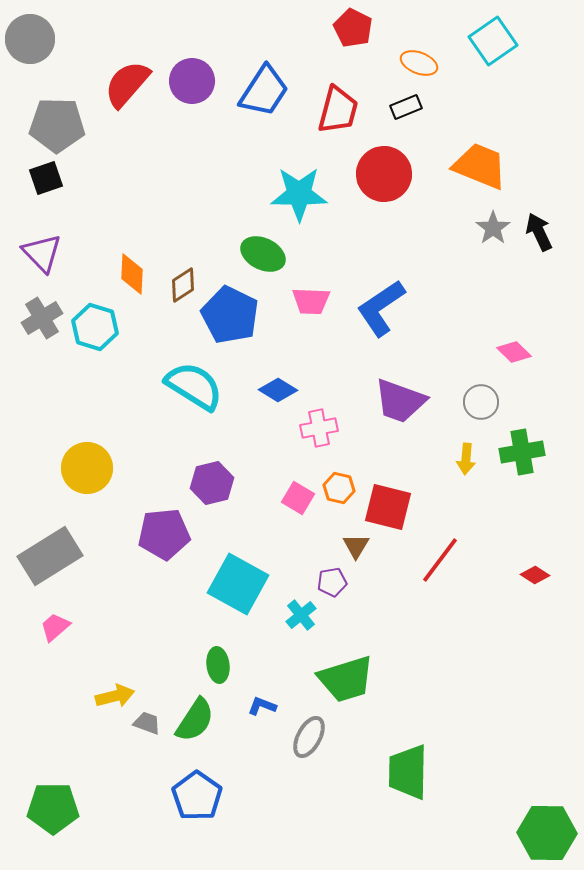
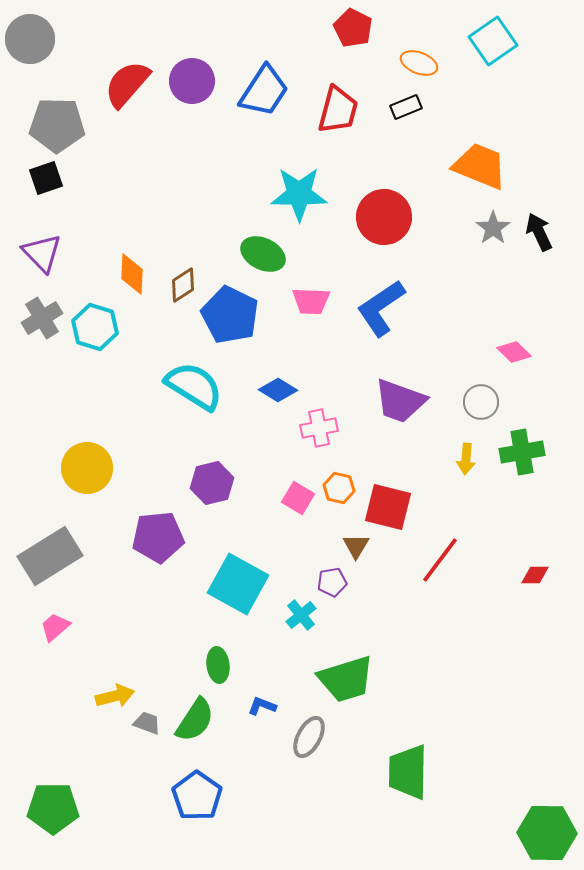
red circle at (384, 174): moved 43 px down
purple pentagon at (164, 534): moved 6 px left, 3 px down
red diamond at (535, 575): rotated 32 degrees counterclockwise
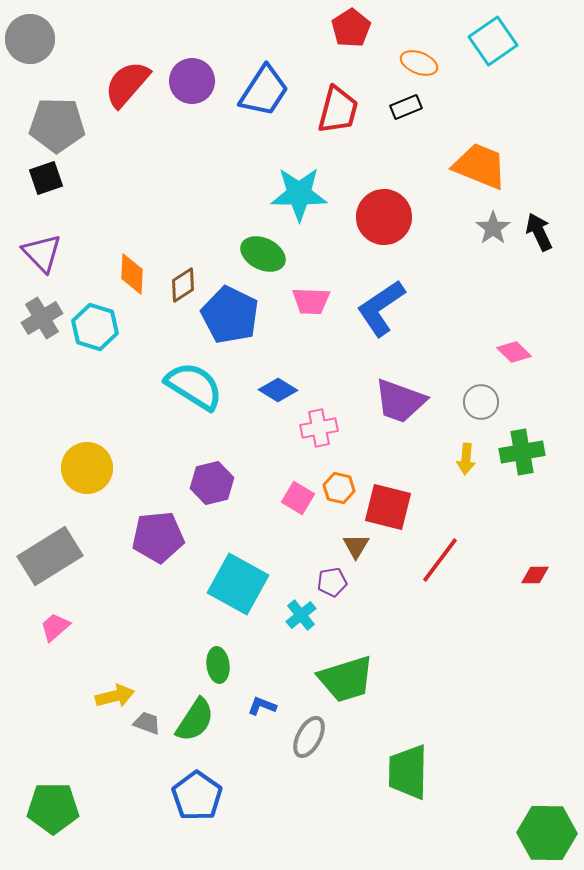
red pentagon at (353, 28): moved 2 px left; rotated 12 degrees clockwise
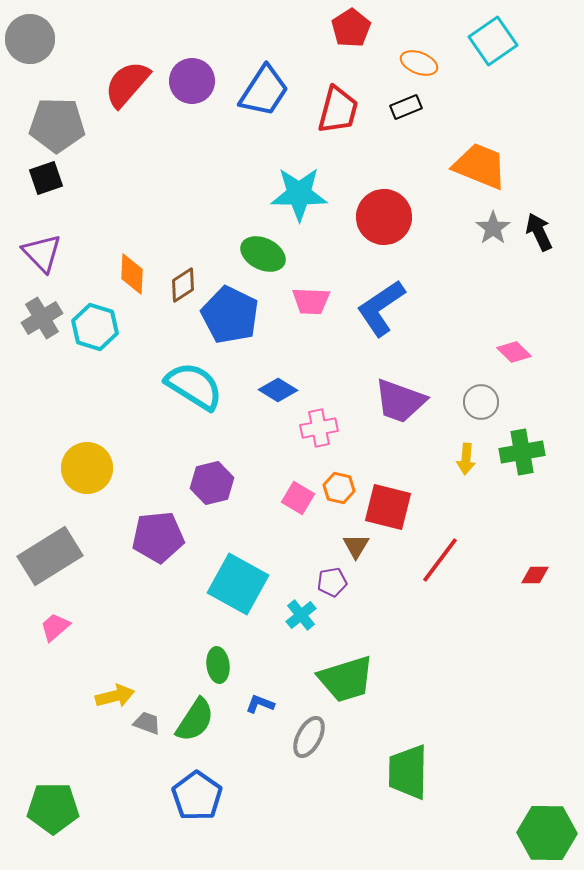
blue L-shape at (262, 706): moved 2 px left, 2 px up
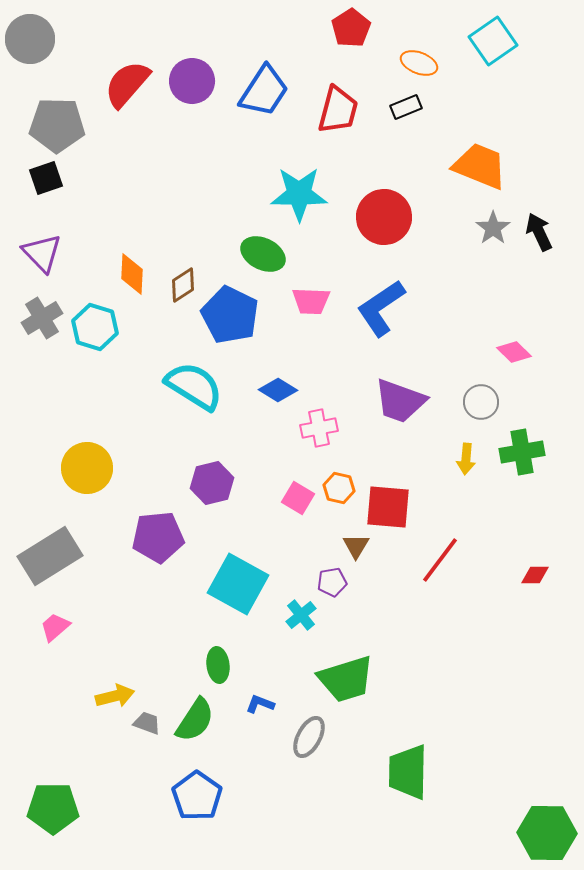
red square at (388, 507): rotated 9 degrees counterclockwise
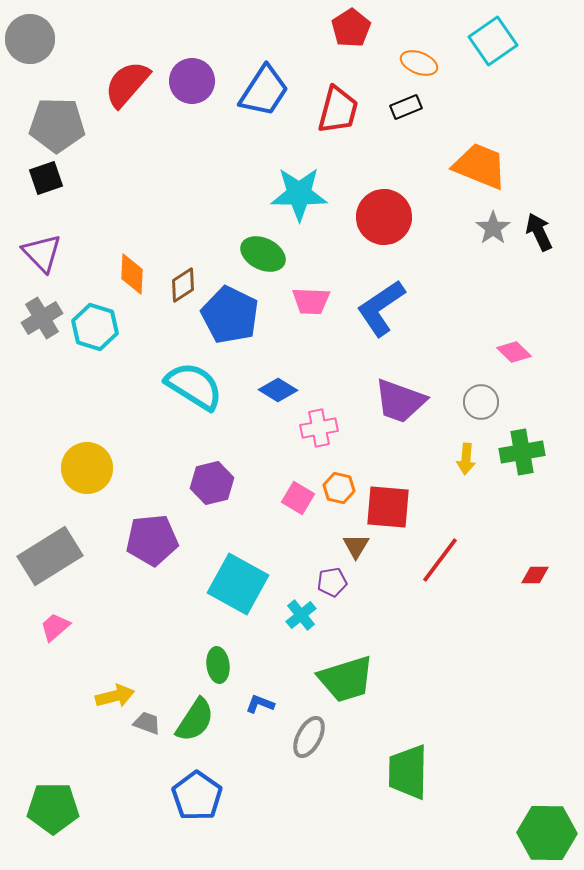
purple pentagon at (158, 537): moved 6 px left, 3 px down
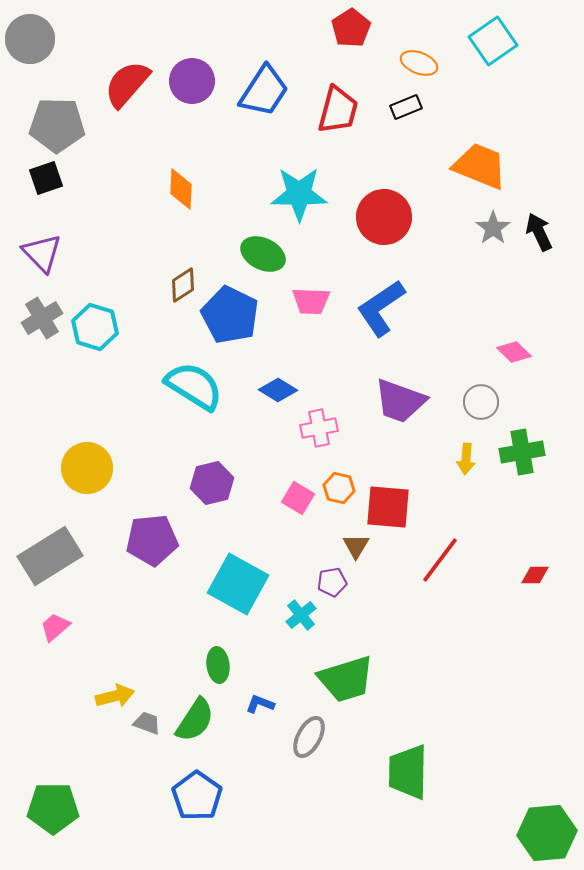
orange diamond at (132, 274): moved 49 px right, 85 px up
green hexagon at (547, 833): rotated 6 degrees counterclockwise
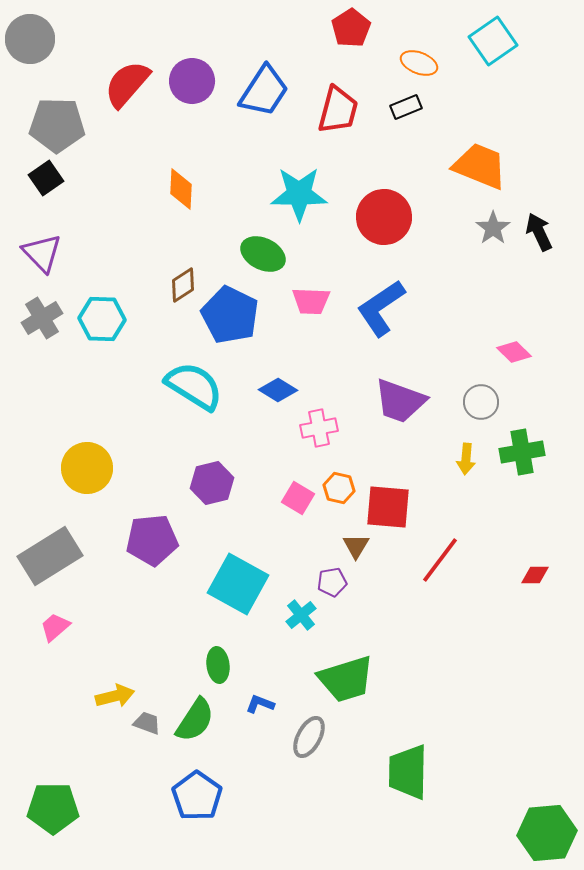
black square at (46, 178): rotated 16 degrees counterclockwise
cyan hexagon at (95, 327): moved 7 px right, 8 px up; rotated 15 degrees counterclockwise
